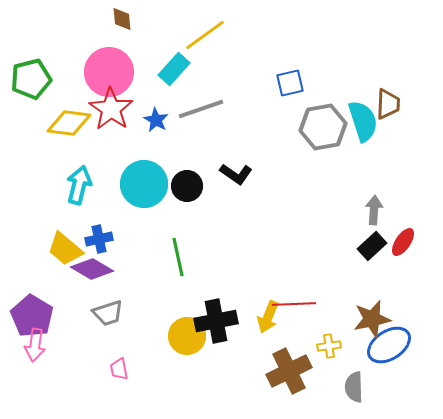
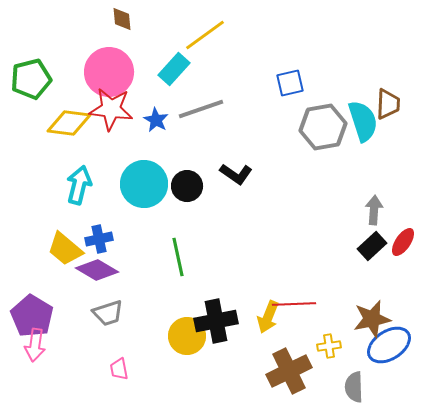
red star: rotated 27 degrees counterclockwise
purple diamond: moved 5 px right, 1 px down
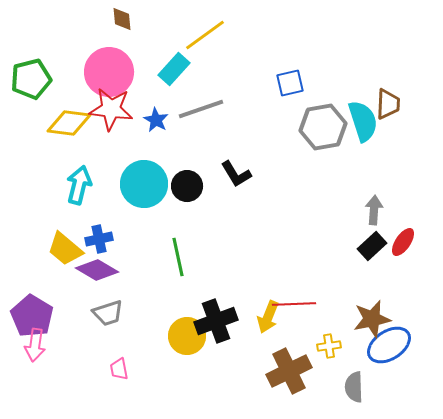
black L-shape: rotated 24 degrees clockwise
black cross: rotated 9 degrees counterclockwise
